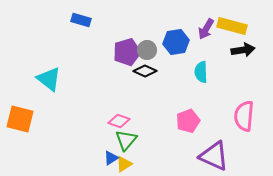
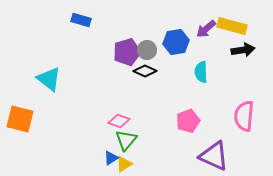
purple arrow: rotated 20 degrees clockwise
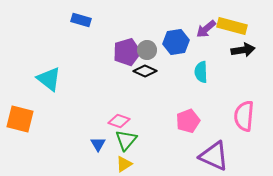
blue triangle: moved 13 px left, 14 px up; rotated 28 degrees counterclockwise
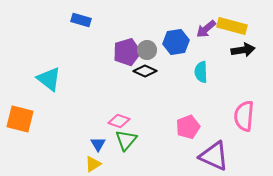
pink pentagon: moved 6 px down
yellow triangle: moved 31 px left
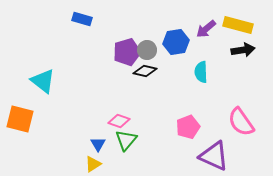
blue rectangle: moved 1 px right, 1 px up
yellow rectangle: moved 6 px right, 1 px up
black diamond: rotated 10 degrees counterclockwise
cyan triangle: moved 6 px left, 2 px down
pink semicircle: moved 3 px left, 6 px down; rotated 40 degrees counterclockwise
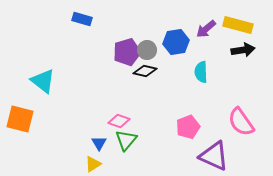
blue triangle: moved 1 px right, 1 px up
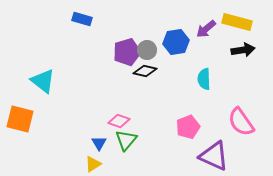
yellow rectangle: moved 1 px left, 3 px up
cyan semicircle: moved 3 px right, 7 px down
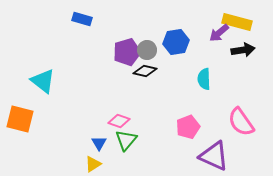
purple arrow: moved 13 px right, 4 px down
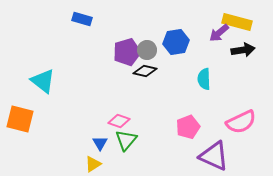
pink semicircle: rotated 80 degrees counterclockwise
blue triangle: moved 1 px right
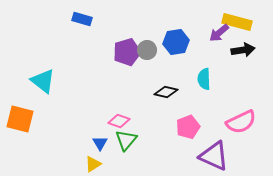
black diamond: moved 21 px right, 21 px down
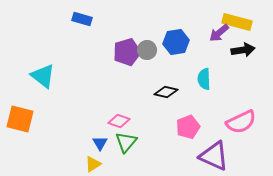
cyan triangle: moved 5 px up
green triangle: moved 2 px down
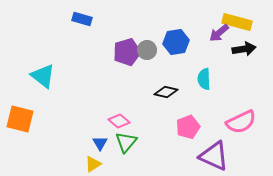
black arrow: moved 1 px right, 1 px up
pink diamond: rotated 20 degrees clockwise
